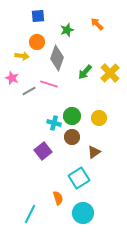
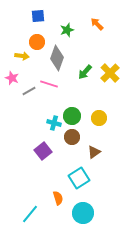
cyan line: rotated 12 degrees clockwise
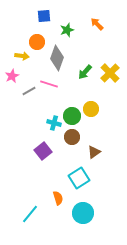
blue square: moved 6 px right
pink star: moved 2 px up; rotated 24 degrees clockwise
yellow circle: moved 8 px left, 9 px up
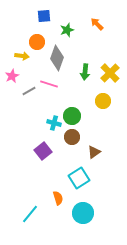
green arrow: rotated 35 degrees counterclockwise
yellow circle: moved 12 px right, 8 px up
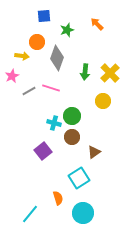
pink line: moved 2 px right, 4 px down
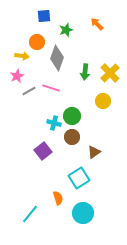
green star: moved 1 px left
pink star: moved 5 px right
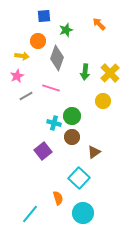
orange arrow: moved 2 px right
orange circle: moved 1 px right, 1 px up
gray line: moved 3 px left, 5 px down
cyan square: rotated 15 degrees counterclockwise
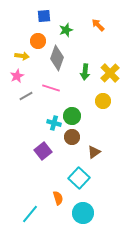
orange arrow: moved 1 px left, 1 px down
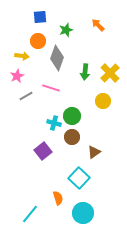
blue square: moved 4 px left, 1 px down
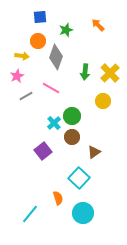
gray diamond: moved 1 px left, 1 px up
pink line: rotated 12 degrees clockwise
cyan cross: rotated 32 degrees clockwise
